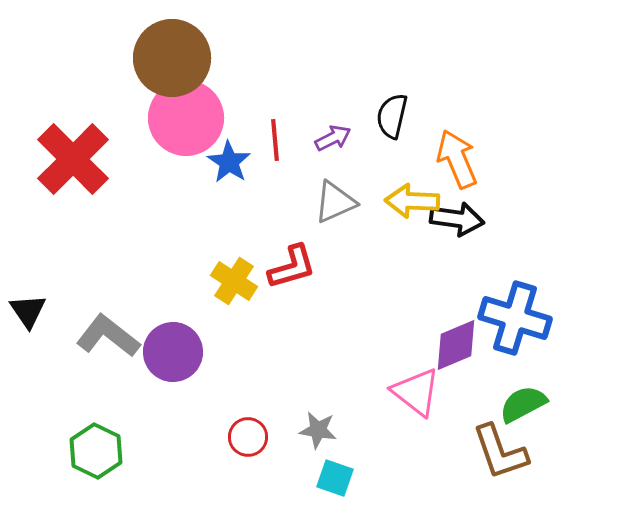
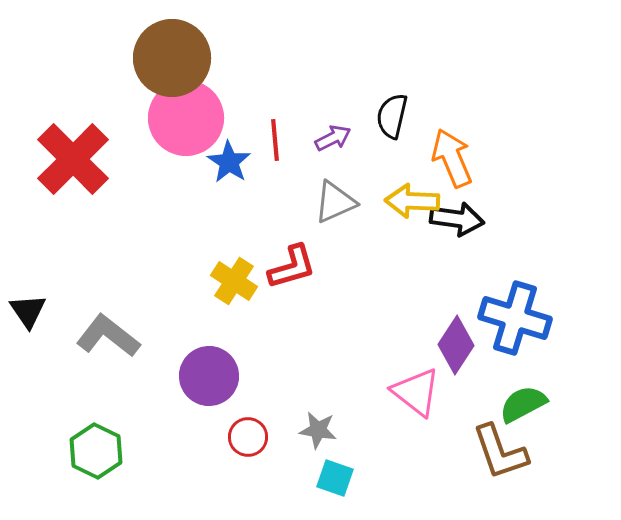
orange arrow: moved 5 px left, 1 px up
purple diamond: rotated 34 degrees counterclockwise
purple circle: moved 36 px right, 24 px down
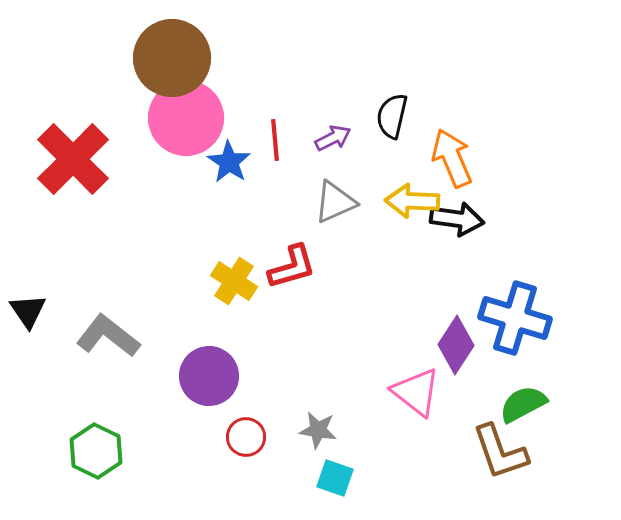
red circle: moved 2 px left
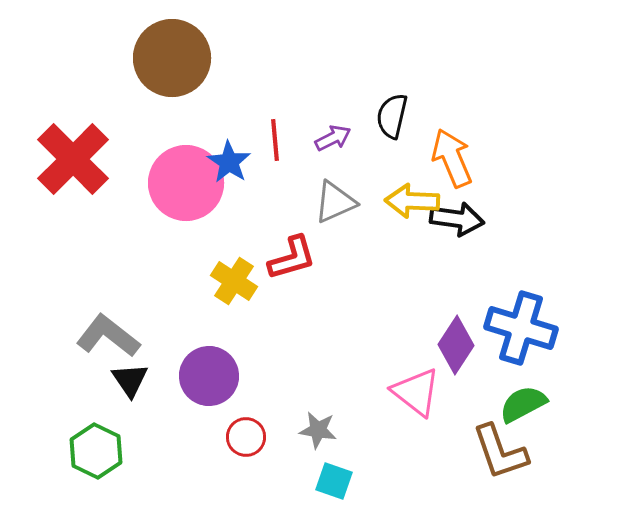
pink circle: moved 65 px down
red L-shape: moved 9 px up
black triangle: moved 102 px right, 69 px down
blue cross: moved 6 px right, 10 px down
cyan square: moved 1 px left, 3 px down
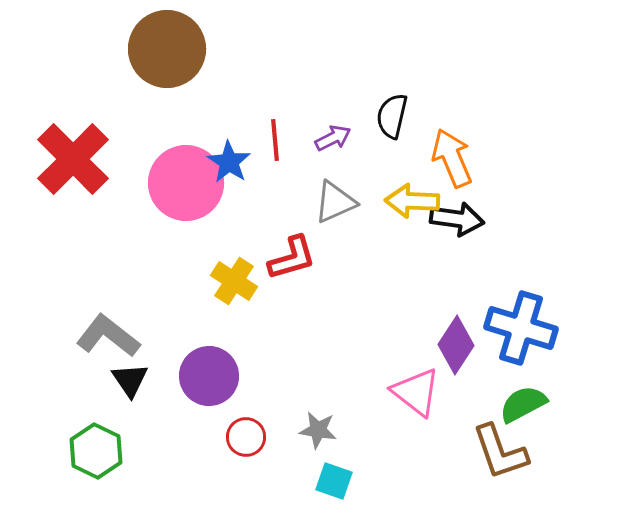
brown circle: moved 5 px left, 9 px up
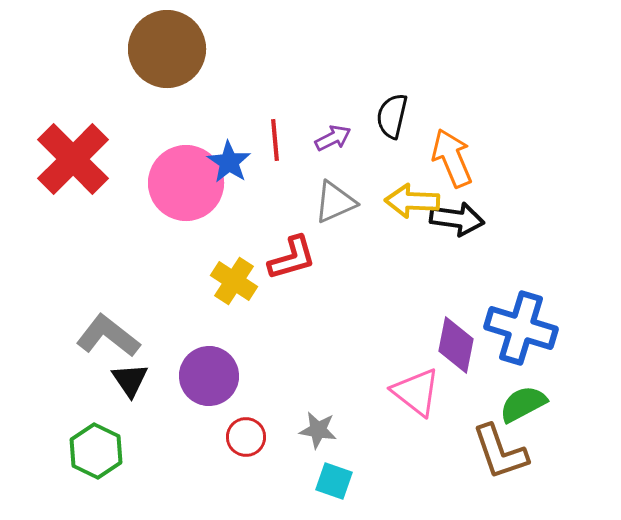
purple diamond: rotated 22 degrees counterclockwise
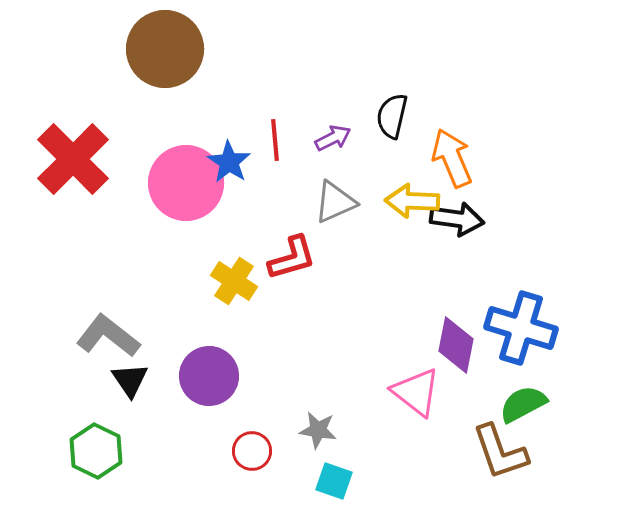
brown circle: moved 2 px left
red circle: moved 6 px right, 14 px down
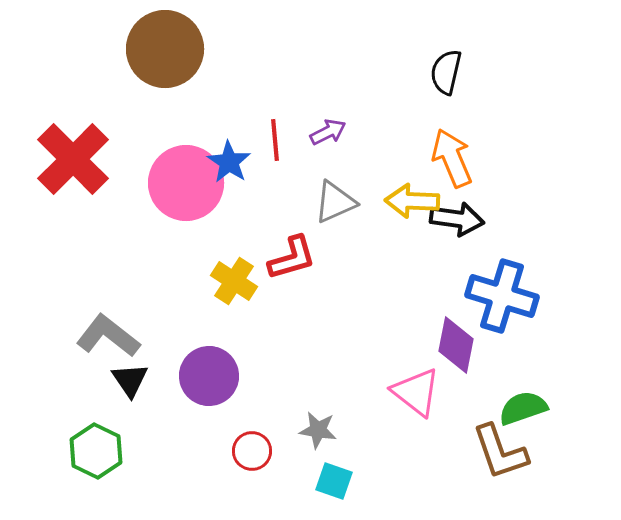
black semicircle: moved 54 px right, 44 px up
purple arrow: moved 5 px left, 6 px up
blue cross: moved 19 px left, 32 px up
green semicircle: moved 4 px down; rotated 9 degrees clockwise
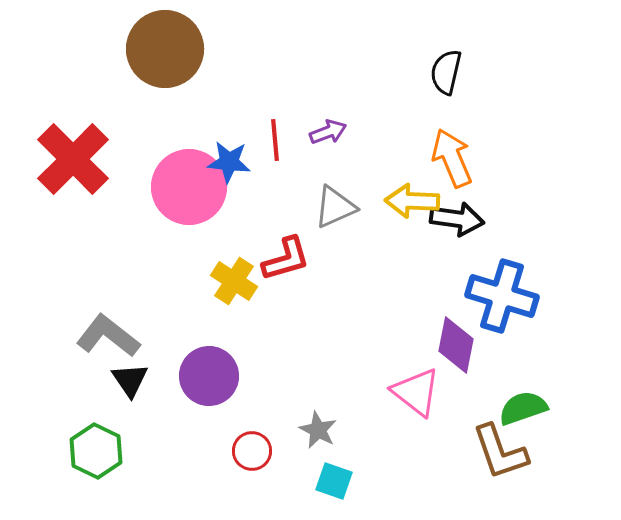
purple arrow: rotated 6 degrees clockwise
blue star: rotated 27 degrees counterclockwise
pink circle: moved 3 px right, 4 px down
gray triangle: moved 5 px down
red L-shape: moved 6 px left, 1 px down
gray star: rotated 18 degrees clockwise
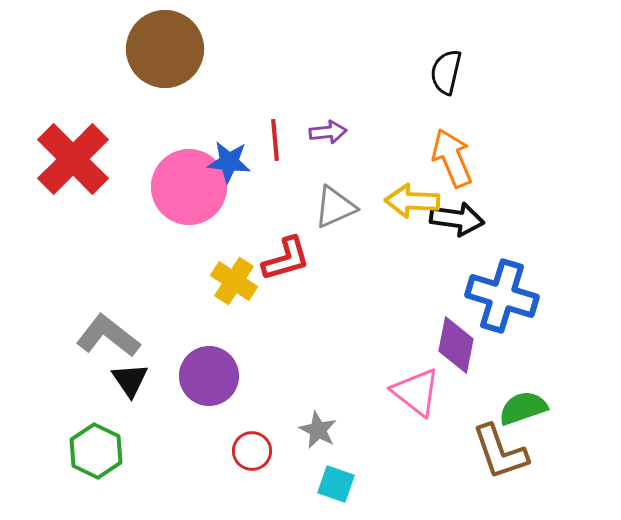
purple arrow: rotated 15 degrees clockwise
cyan square: moved 2 px right, 3 px down
